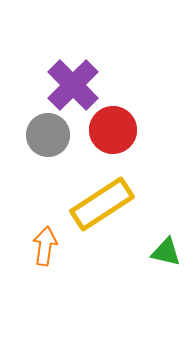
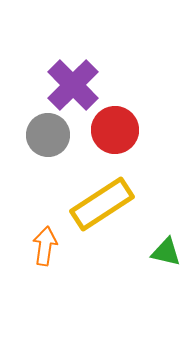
red circle: moved 2 px right
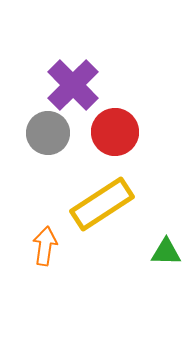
red circle: moved 2 px down
gray circle: moved 2 px up
green triangle: rotated 12 degrees counterclockwise
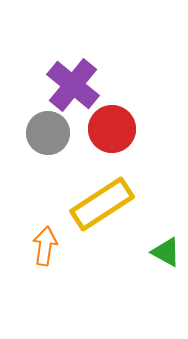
purple cross: rotated 6 degrees counterclockwise
red circle: moved 3 px left, 3 px up
green triangle: rotated 28 degrees clockwise
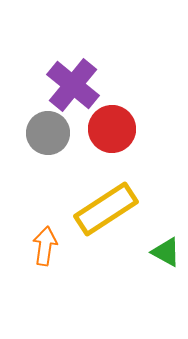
yellow rectangle: moved 4 px right, 5 px down
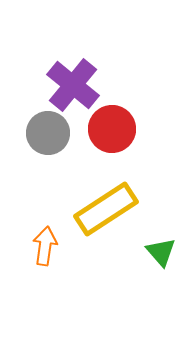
green triangle: moved 5 px left; rotated 20 degrees clockwise
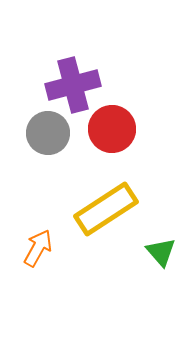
purple cross: rotated 36 degrees clockwise
orange arrow: moved 7 px left, 2 px down; rotated 21 degrees clockwise
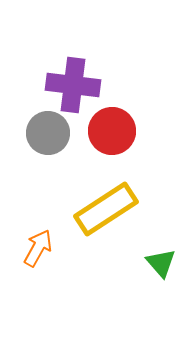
purple cross: rotated 22 degrees clockwise
red circle: moved 2 px down
green triangle: moved 11 px down
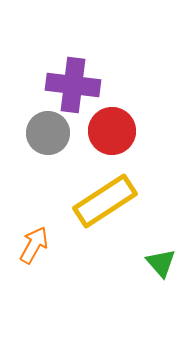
yellow rectangle: moved 1 px left, 8 px up
orange arrow: moved 4 px left, 3 px up
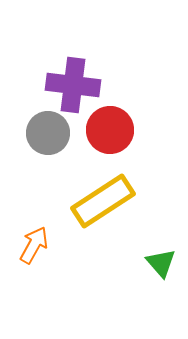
red circle: moved 2 px left, 1 px up
yellow rectangle: moved 2 px left
